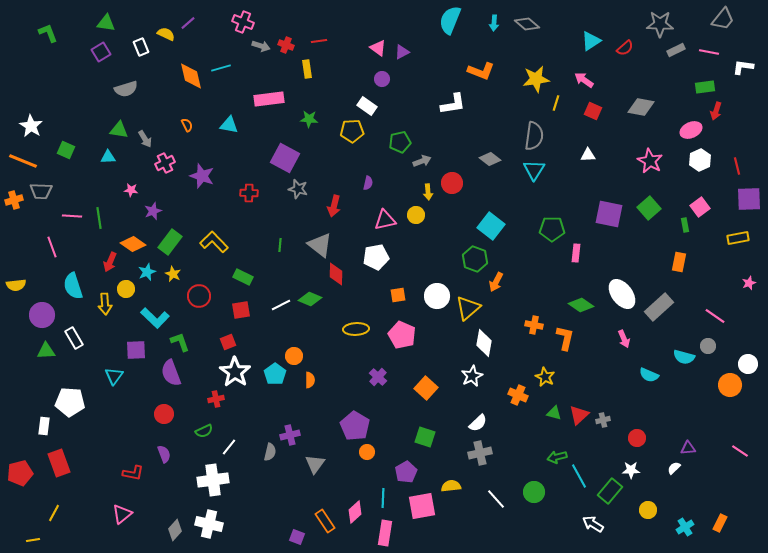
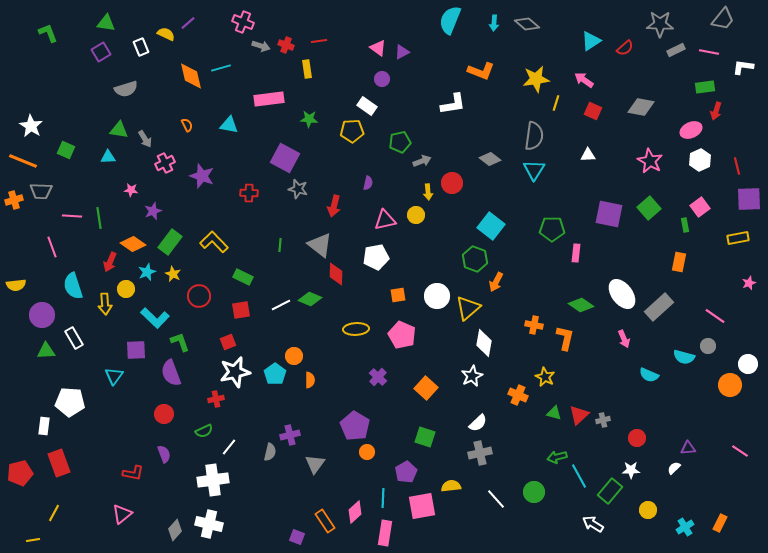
white star at (235, 372): rotated 24 degrees clockwise
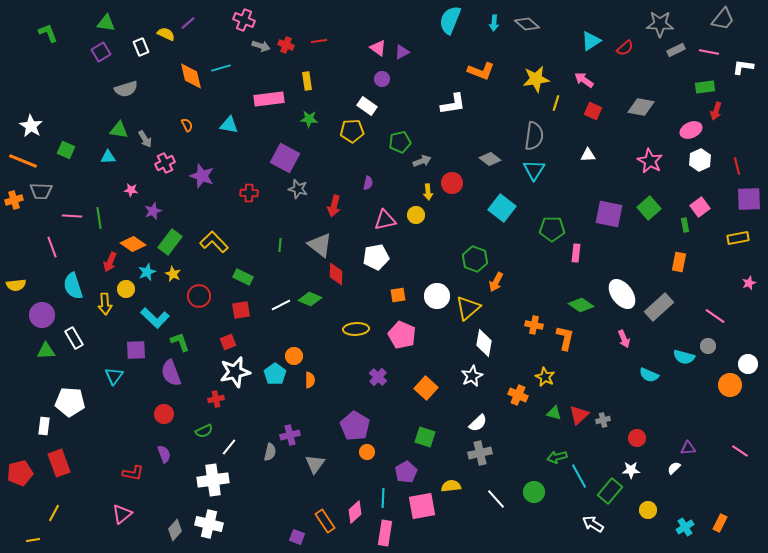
pink cross at (243, 22): moved 1 px right, 2 px up
yellow rectangle at (307, 69): moved 12 px down
cyan square at (491, 226): moved 11 px right, 18 px up
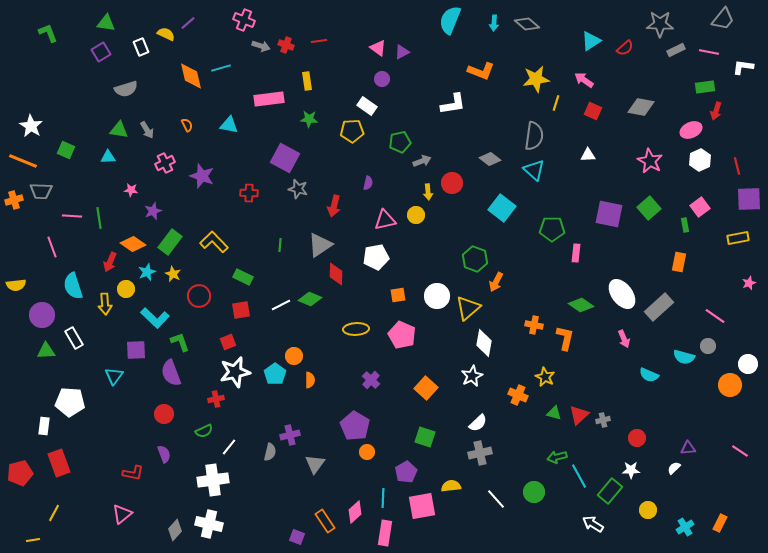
gray arrow at (145, 139): moved 2 px right, 9 px up
cyan triangle at (534, 170): rotated 20 degrees counterclockwise
gray triangle at (320, 245): rotated 48 degrees clockwise
purple cross at (378, 377): moved 7 px left, 3 px down
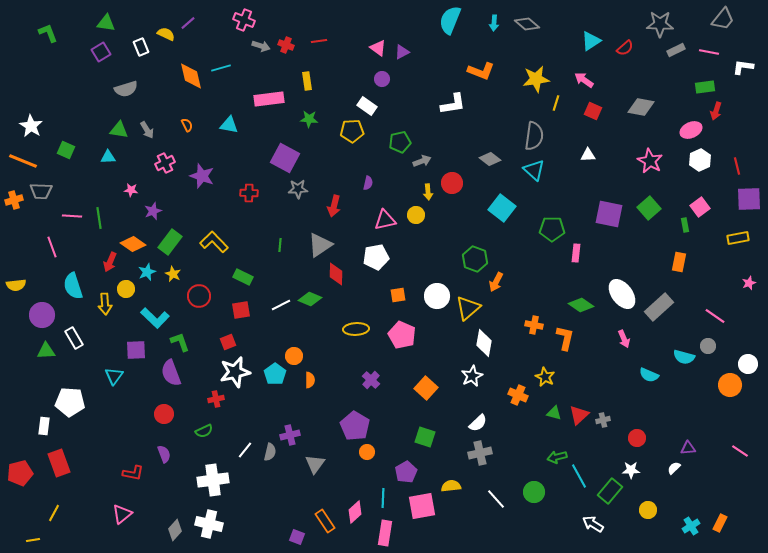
gray star at (298, 189): rotated 18 degrees counterclockwise
white line at (229, 447): moved 16 px right, 3 px down
cyan cross at (685, 527): moved 6 px right, 1 px up
